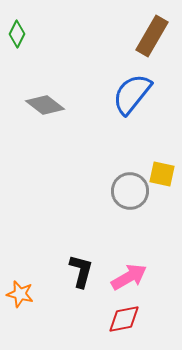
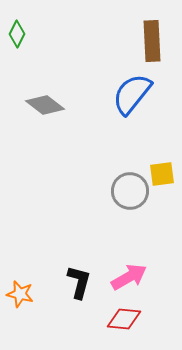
brown rectangle: moved 5 px down; rotated 33 degrees counterclockwise
yellow square: rotated 20 degrees counterclockwise
black L-shape: moved 2 px left, 11 px down
red diamond: rotated 16 degrees clockwise
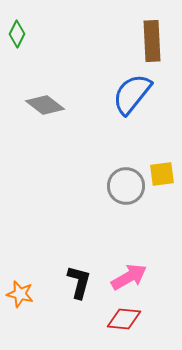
gray circle: moved 4 px left, 5 px up
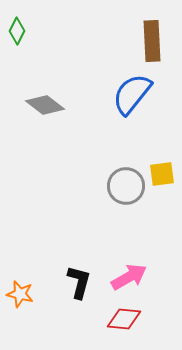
green diamond: moved 3 px up
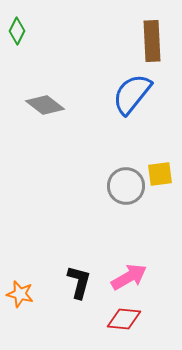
yellow square: moved 2 px left
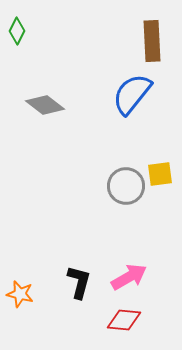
red diamond: moved 1 px down
